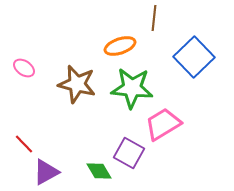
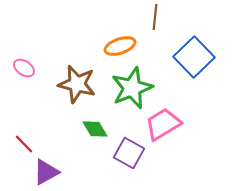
brown line: moved 1 px right, 1 px up
green star: rotated 27 degrees counterclockwise
green diamond: moved 4 px left, 42 px up
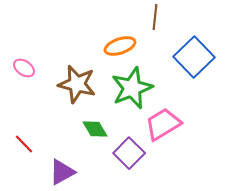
purple square: rotated 16 degrees clockwise
purple triangle: moved 16 px right
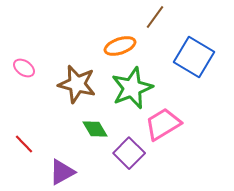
brown line: rotated 30 degrees clockwise
blue square: rotated 15 degrees counterclockwise
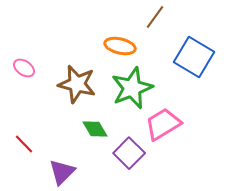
orange ellipse: rotated 32 degrees clockwise
purple triangle: rotated 16 degrees counterclockwise
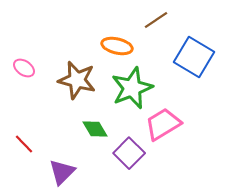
brown line: moved 1 px right, 3 px down; rotated 20 degrees clockwise
orange ellipse: moved 3 px left
brown star: moved 4 px up
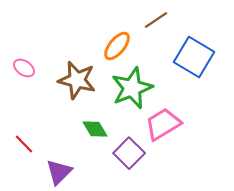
orange ellipse: rotated 64 degrees counterclockwise
purple triangle: moved 3 px left
